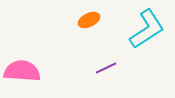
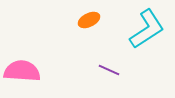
purple line: moved 3 px right, 2 px down; rotated 50 degrees clockwise
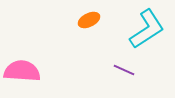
purple line: moved 15 px right
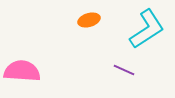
orange ellipse: rotated 10 degrees clockwise
